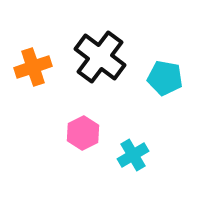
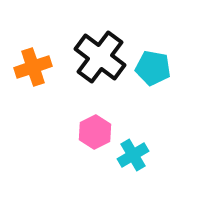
cyan pentagon: moved 12 px left, 10 px up
pink hexagon: moved 12 px right, 1 px up
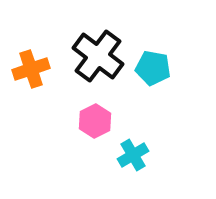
black cross: moved 2 px left, 1 px up
orange cross: moved 2 px left, 2 px down
pink hexagon: moved 11 px up
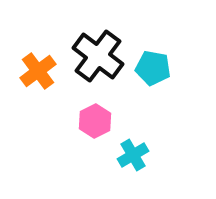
orange cross: moved 7 px right, 2 px down; rotated 18 degrees counterclockwise
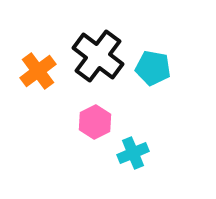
pink hexagon: moved 1 px down
cyan cross: moved 2 px up; rotated 8 degrees clockwise
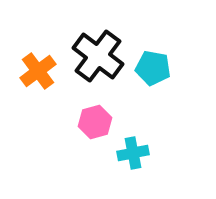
pink hexagon: rotated 12 degrees clockwise
cyan cross: rotated 12 degrees clockwise
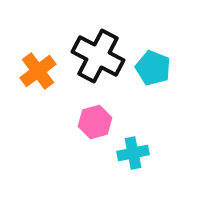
black cross: rotated 9 degrees counterclockwise
cyan pentagon: rotated 12 degrees clockwise
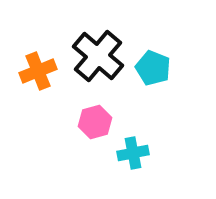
black cross: rotated 12 degrees clockwise
orange cross: rotated 15 degrees clockwise
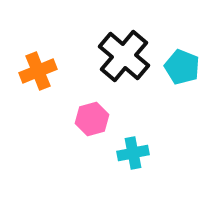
black cross: moved 26 px right
cyan pentagon: moved 29 px right, 1 px up
pink hexagon: moved 3 px left, 3 px up
